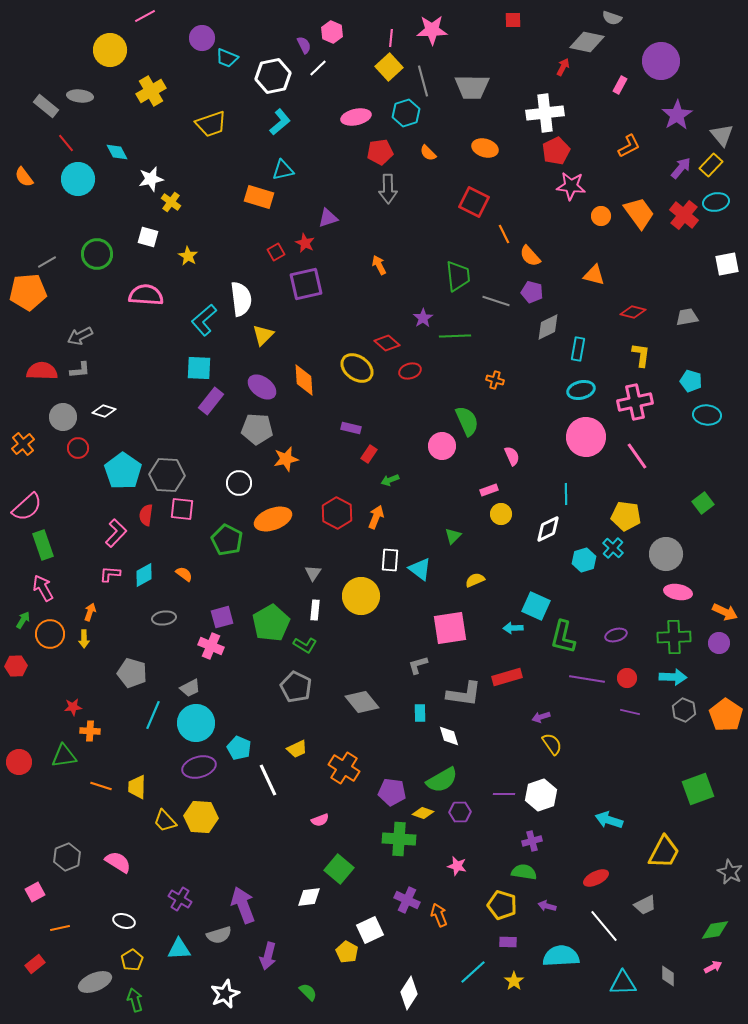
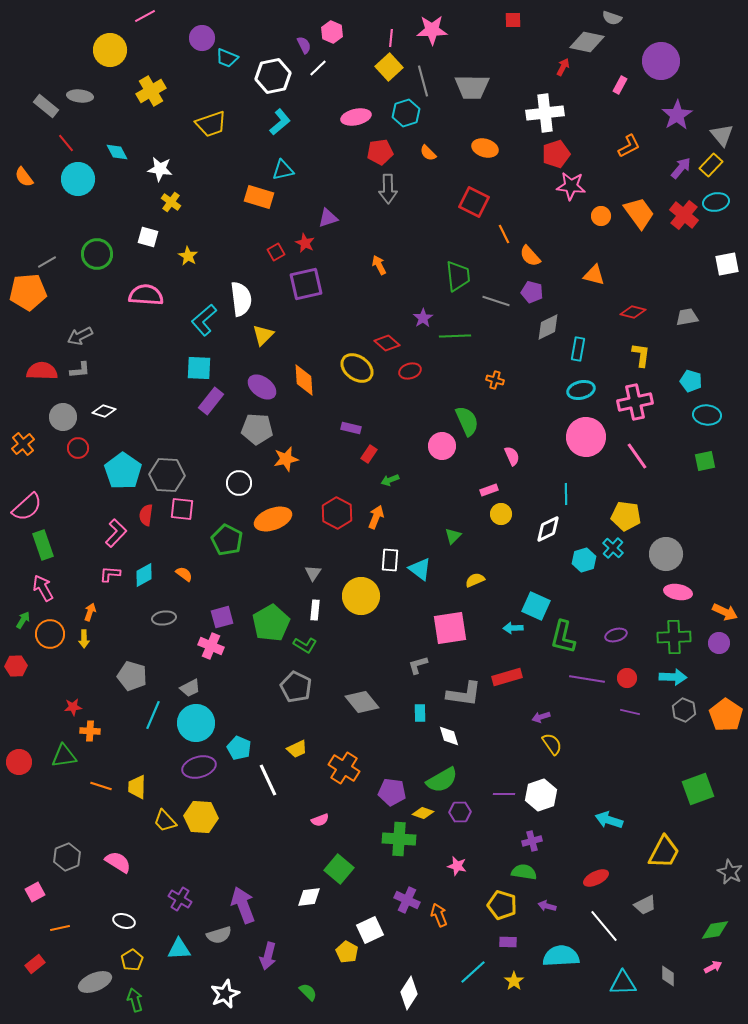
red pentagon at (556, 151): moved 3 px down; rotated 8 degrees clockwise
white star at (151, 179): moved 9 px right, 10 px up; rotated 20 degrees clockwise
green square at (703, 503): moved 2 px right, 42 px up; rotated 25 degrees clockwise
gray pentagon at (132, 673): moved 3 px down
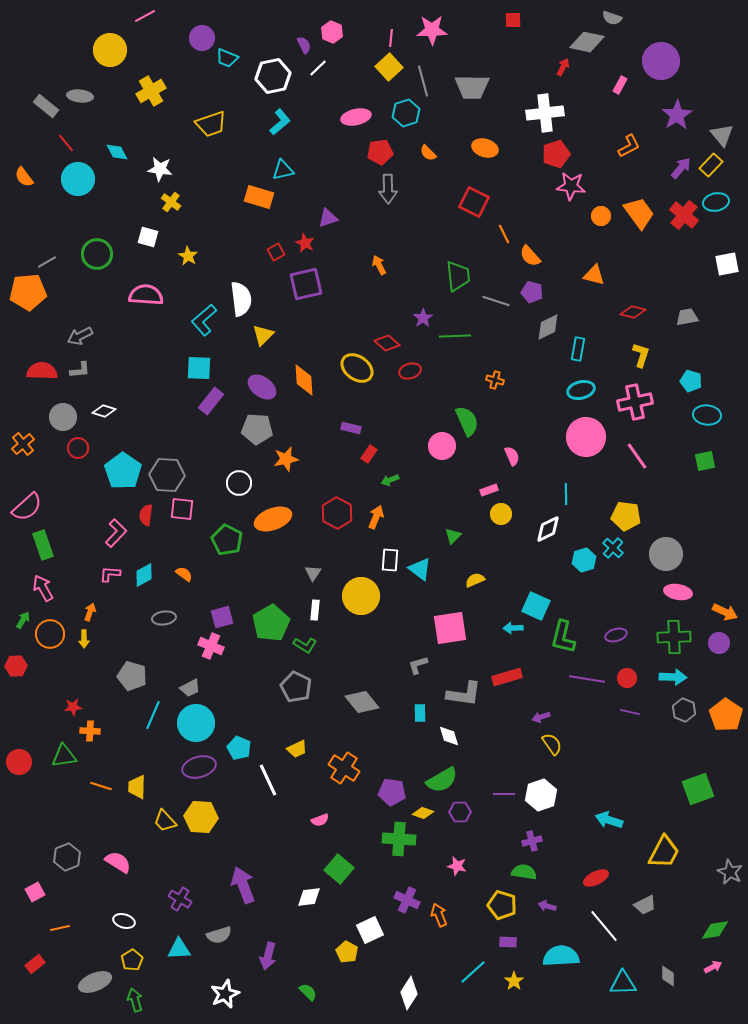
yellow L-shape at (641, 355): rotated 10 degrees clockwise
purple arrow at (243, 905): moved 20 px up
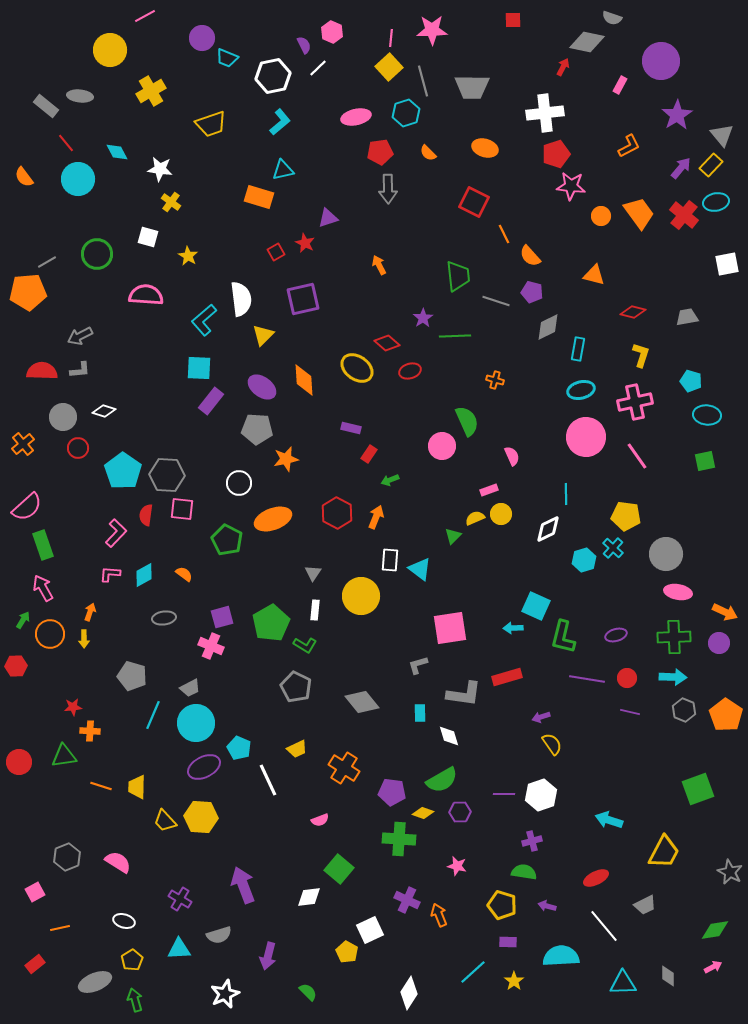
purple square at (306, 284): moved 3 px left, 15 px down
yellow semicircle at (475, 580): moved 62 px up
purple ellipse at (199, 767): moved 5 px right; rotated 12 degrees counterclockwise
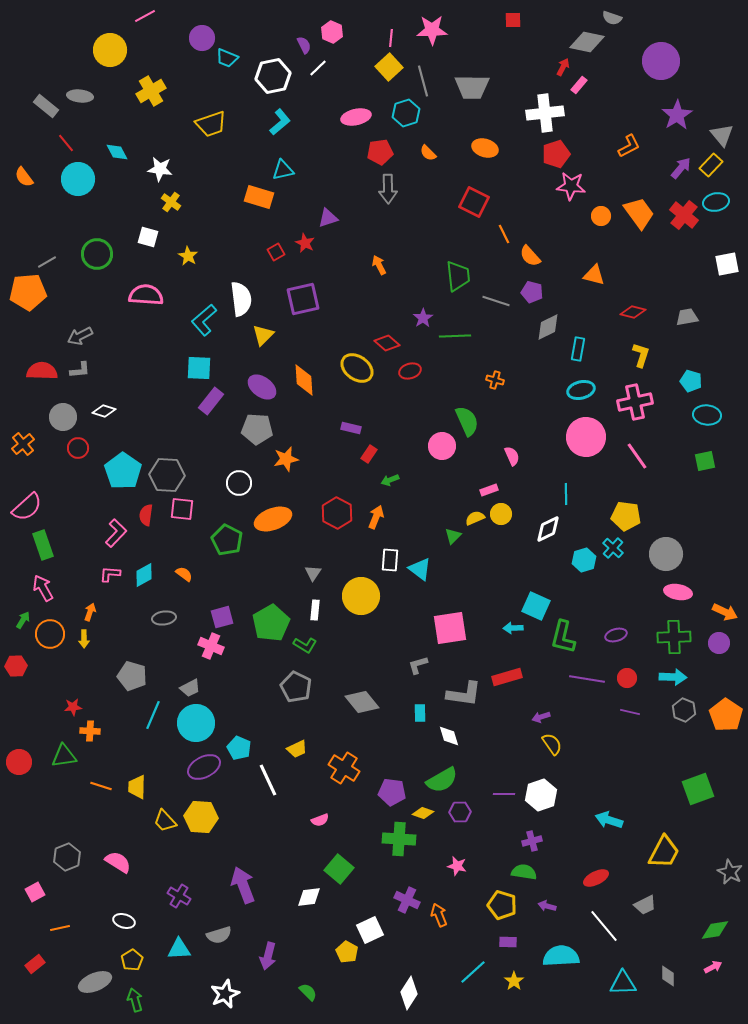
pink rectangle at (620, 85): moved 41 px left; rotated 12 degrees clockwise
purple cross at (180, 899): moved 1 px left, 3 px up
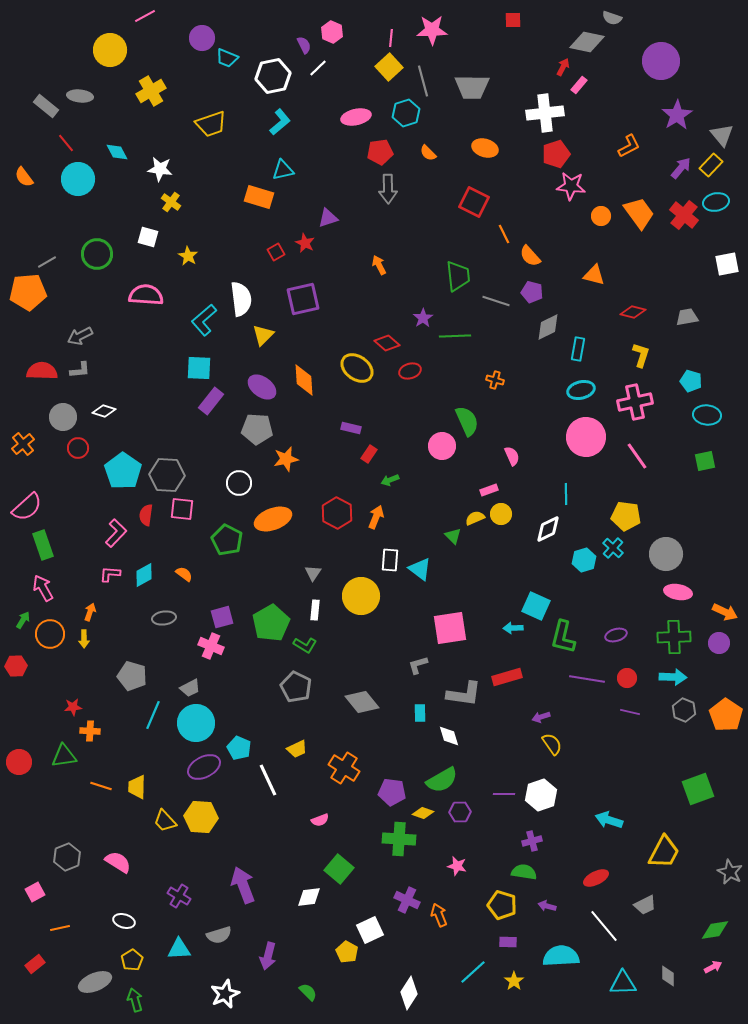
green triangle at (453, 536): rotated 30 degrees counterclockwise
